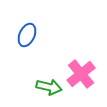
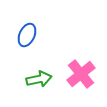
green arrow: moved 10 px left, 8 px up; rotated 25 degrees counterclockwise
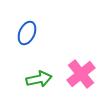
blue ellipse: moved 2 px up
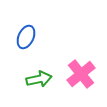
blue ellipse: moved 1 px left, 4 px down
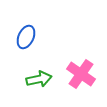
pink cross: rotated 16 degrees counterclockwise
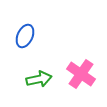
blue ellipse: moved 1 px left, 1 px up
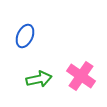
pink cross: moved 2 px down
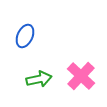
pink cross: rotated 8 degrees clockwise
